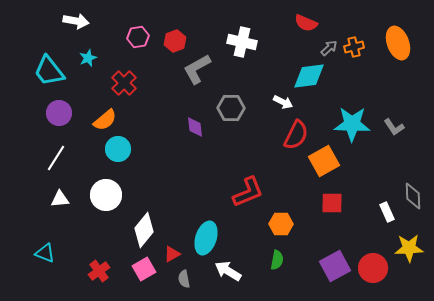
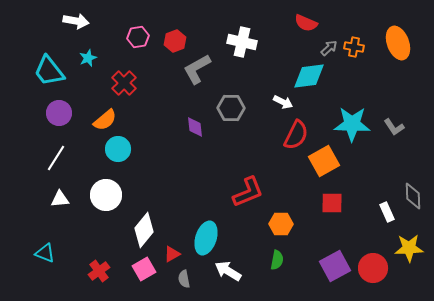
orange cross at (354, 47): rotated 24 degrees clockwise
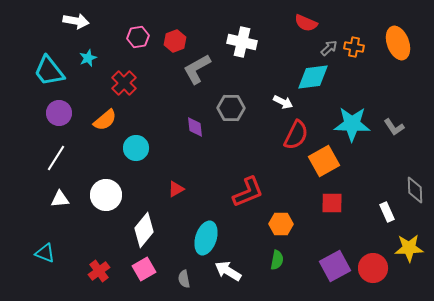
cyan diamond at (309, 76): moved 4 px right, 1 px down
cyan circle at (118, 149): moved 18 px right, 1 px up
gray diamond at (413, 196): moved 2 px right, 6 px up
red triangle at (172, 254): moved 4 px right, 65 px up
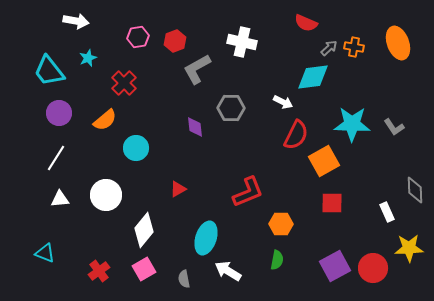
red triangle at (176, 189): moved 2 px right
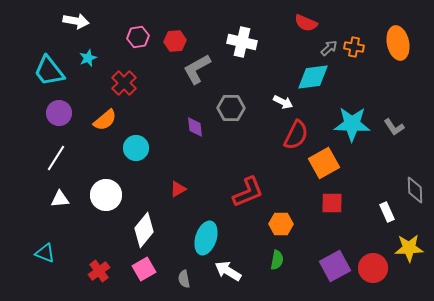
red hexagon at (175, 41): rotated 15 degrees clockwise
orange ellipse at (398, 43): rotated 8 degrees clockwise
orange square at (324, 161): moved 2 px down
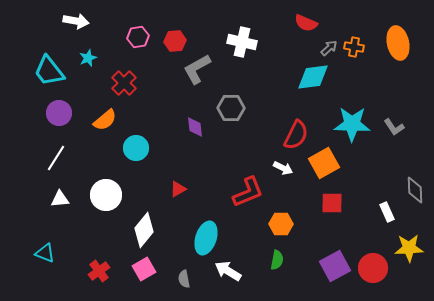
white arrow at (283, 102): moved 66 px down
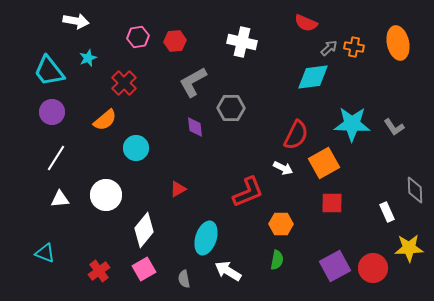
gray L-shape at (197, 69): moved 4 px left, 13 px down
purple circle at (59, 113): moved 7 px left, 1 px up
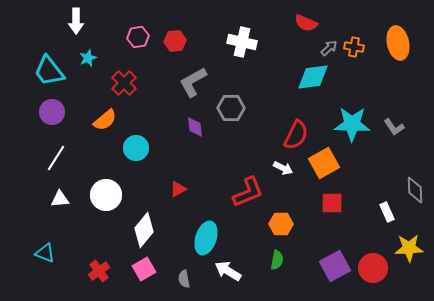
white arrow at (76, 21): rotated 80 degrees clockwise
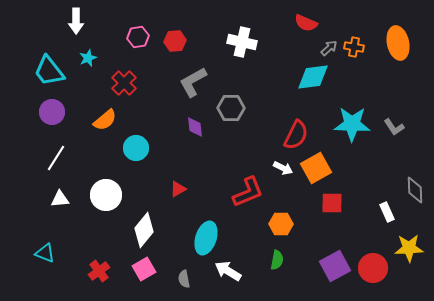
orange square at (324, 163): moved 8 px left, 5 px down
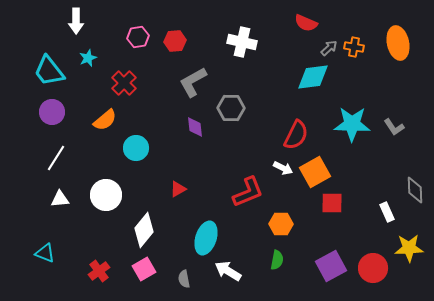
orange square at (316, 168): moved 1 px left, 4 px down
purple square at (335, 266): moved 4 px left
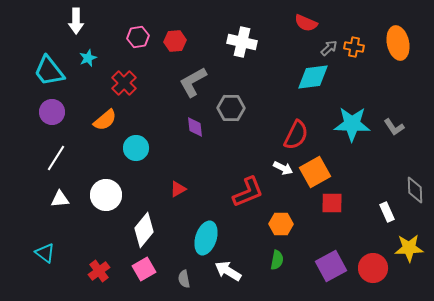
cyan triangle at (45, 253): rotated 15 degrees clockwise
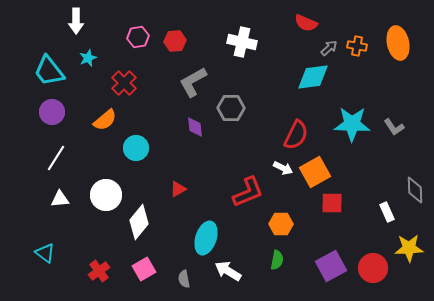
orange cross at (354, 47): moved 3 px right, 1 px up
white diamond at (144, 230): moved 5 px left, 8 px up
